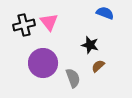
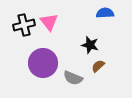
blue semicircle: rotated 24 degrees counterclockwise
gray semicircle: rotated 132 degrees clockwise
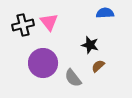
black cross: moved 1 px left
gray semicircle: rotated 30 degrees clockwise
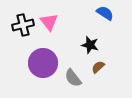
blue semicircle: rotated 36 degrees clockwise
brown semicircle: moved 1 px down
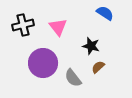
pink triangle: moved 9 px right, 5 px down
black star: moved 1 px right, 1 px down
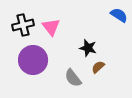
blue semicircle: moved 14 px right, 2 px down
pink triangle: moved 7 px left
black star: moved 3 px left, 2 px down
purple circle: moved 10 px left, 3 px up
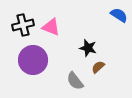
pink triangle: rotated 30 degrees counterclockwise
gray semicircle: moved 2 px right, 3 px down
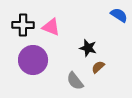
black cross: rotated 15 degrees clockwise
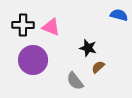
blue semicircle: rotated 18 degrees counterclockwise
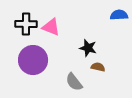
blue semicircle: rotated 18 degrees counterclockwise
black cross: moved 3 px right, 1 px up
brown semicircle: rotated 56 degrees clockwise
gray semicircle: moved 1 px left, 1 px down
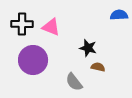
black cross: moved 4 px left
